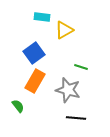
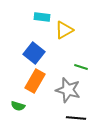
blue square: rotated 15 degrees counterclockwise
green semicircle: rotated 144 degrees clockwise
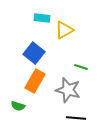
cyan rectangle: moved 1 px down
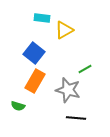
green line: moved 4 px right, 2 px down; rotated 48 degrees counterclockwise
